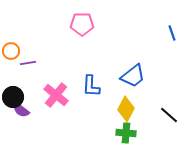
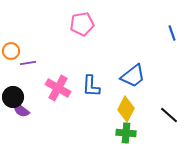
pink pentagon: rotated 10 degrees counterclockwise
pink cross: moved 2 px right, 7 px up; rotated 10 degrees counterclockwise
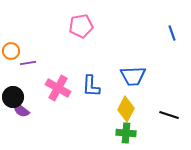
pink pentagon: moved 1 px left, 2 px down
blue trapezoid: rotated 36 degrees clockwise
black line: rotated 24 degrees counterclockwise
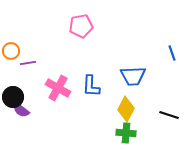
blue line: moved 20 px down
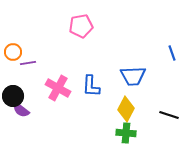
orange circle: moved 2 px right, 1 px down
black circle: moved 1 px up
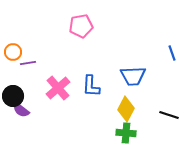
pink cross: rotated 20 degrees clockwise
